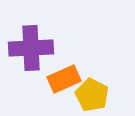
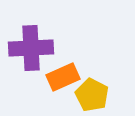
orange rectangle: moved 1 px left, 2 px up
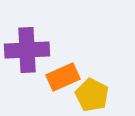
purple cross: moved 4 px left, 2 px down
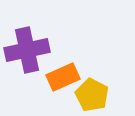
purple cross: rotated 9 degrees counterclockwise
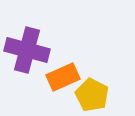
purple cross: rotated 27 degrees clockwise
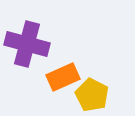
purple cross: moved 6 px up
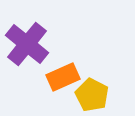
purple cross: rotated 24 degrees clockwise
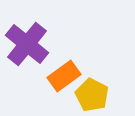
orange rectangle: moved 1 px right, 1 px up; rotated 12 degrees counterclockwise
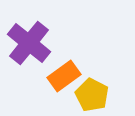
purple cross: moved 2 px right, 1 px up
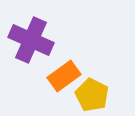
purple cross: moved 2 px right, 3 px up; rotated 15 degrees counterclockwise
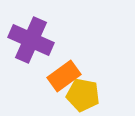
yellow pentagon: moved 9 px left; rotated 16 degrees counterclockwise
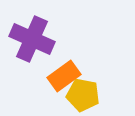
purple cross: moved 1 px right, 1 px up
